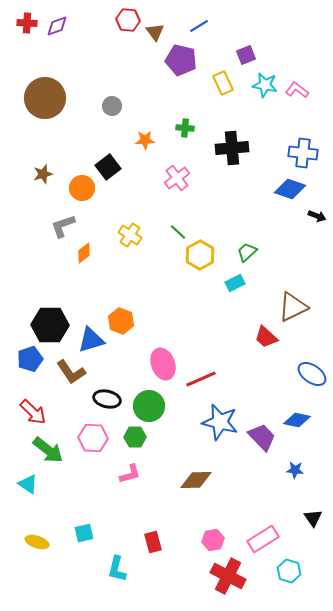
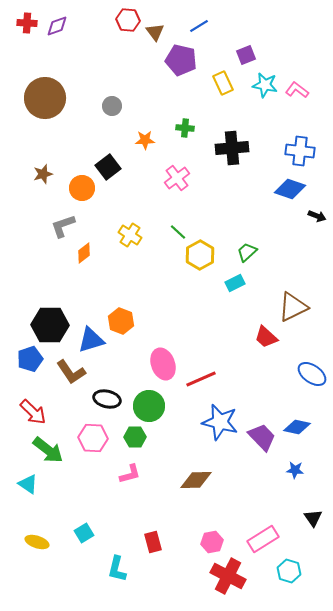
blue cross at (303, 153): moved 3 px left, 2 px up
blue diamond at (297, 420): moved 7 px down
cyan square at (84, 533): rotated 18 degrees counterclockwise
pink hexagon at (213, 540): moved 1 px left, 2 px down
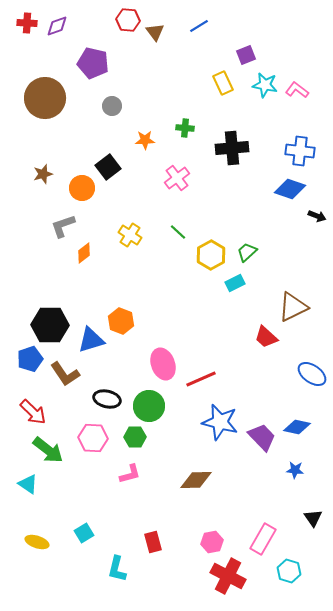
purple pentagon at (181, 60): moved 88 px left, 3 px down
yellow hexagon at (200, 255): moved 11 px right
brown L-shape at (71, 372): moved 6 px left, 2 px down
pink rectangle at (263, 539): rotated 28 degrees counterclockwise
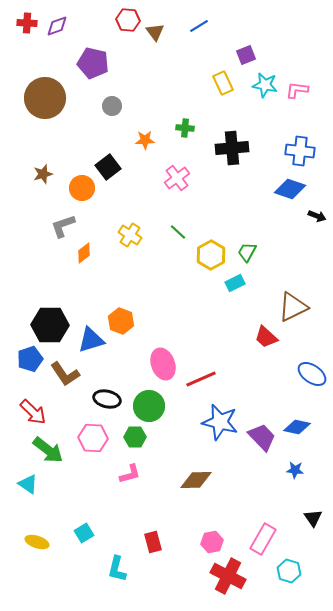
pink L-shape at (297, 90): rotated 30 degrees counterclockwise
green trapezoid at (247, 252): rotated 20 degrees counterclockwise
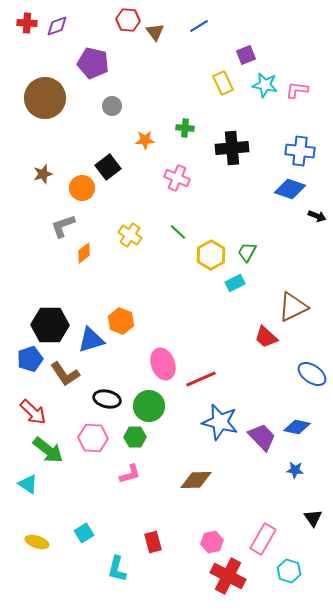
pink cross at (177, 178): rotated 30 degrees counterclockwise
